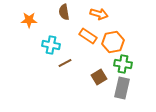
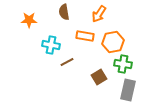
orange arrow: rotated 108 degrees clockwise
orange rectangle: moved 3 px left; rotated 24 degrees counterclockwise
brown line: moved 2 px right, 1 px up
gray rectangle: moved 6 px right, 2 px down
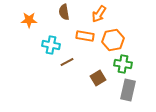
orange hexagon: moved 2 px up
brown square: moved 1 px left, 1 px down
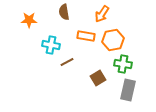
orange arrow: moved 3 px right
orange rectangle: moved 1 px right
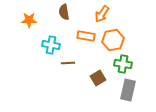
brown line: moved 1 px right, 1 px down; rotated 24 degrees clockwise
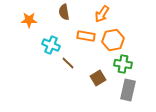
cyan cross: rotated 12 degrees clockwise
brown line: rotated 48 degrees clockwise
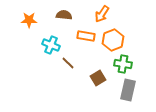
brown semicircle: moved 3 px down; rotated 105 degrees clockwise
orange hexagon: rotated 10 degrees counterclockwise
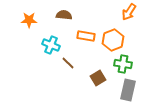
orange arrow: moved 27 px right, 2 px up
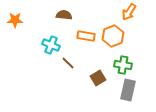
orange star: moved 14 px left
orange hexagon: moved 4 px up
green cross: moved 1 px down
